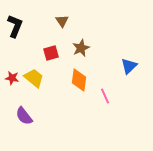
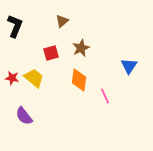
brown triangle: rotated 24 degrees clockwise
blue triangle: rotated 12 degrees counterclockwise
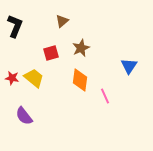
orange diamond: moved 1 px right
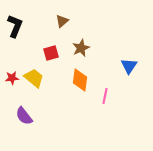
red star: rotated 16 degrees counterclockwise
pink line: rotated 35 degrees clockwise
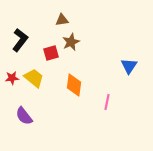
brown triangle: moved 1 px up; rotated 32 degrees clockwise
black L-shape: moved 5 px right, 14 px down; rotated 15 degrees clockwise
brown star: moved 10 px left, 6 px up
orange diamond: moved 6 px left, 5 px down
pink line: moved 2 px right, 6 px down
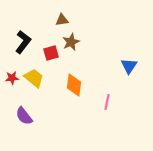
black L-shape: moved 3 px right, 2 px down
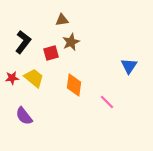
pink line: rotated 56 degrees counterclockwise
